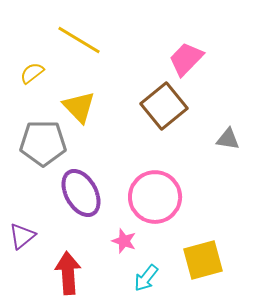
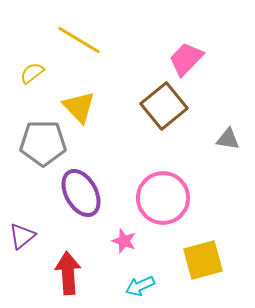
pink circle: moved 8 px right, 1 px down
cyan arrow: moved 6 px left, 8 px down; rotated 28 degrees clockwise
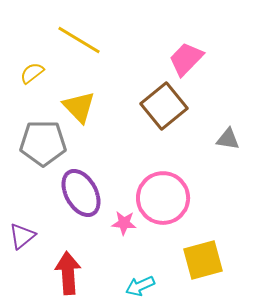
pink star: moved 18 px up; rotated 15 degrees counterclockwise
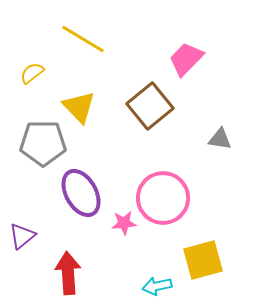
yellow line: moved 4 px right, 1 px up
brown square: moved 14 px left
gray triangle: moved 8 px left
pink star: rotated 10 degrees counterclockwise
cyan arrow: moved 17 px right; rotated 12 degrees clockwise
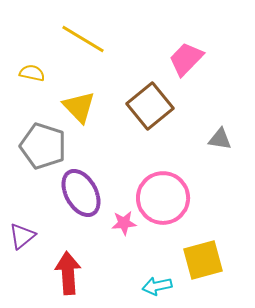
yellow semicircle: rotated 50 degrees clockwise
gray pentagon: moved 3 px down; rotated 18 degrees clockwise
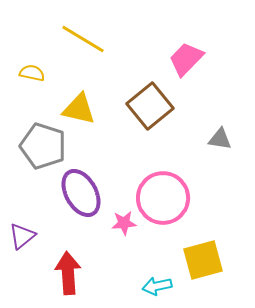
yellow triangle: moved 2 px down; rotated 33 degrees counterclockwise
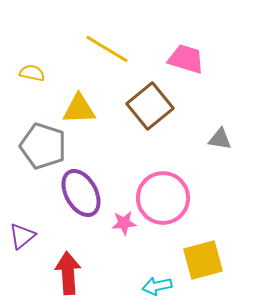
yellow line: moved 24 px right, 10 px down
pink trapezoid: rotated 63 degrees clockwise
yellow triangle: rotated 15 degrees counterclockwise
